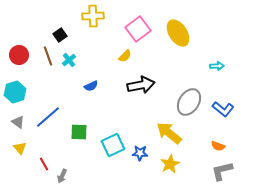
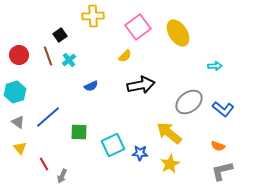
pink square: moved 2 px up
cyan arrow: moved 2 px left
gray ellipse: rotated 20 degrees clockwise
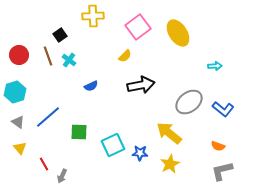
cyan cross: rotated 16 degrees counterclockwise
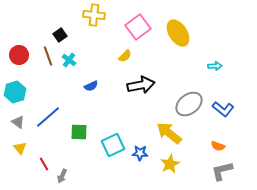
yellow cross: moved 1 px right, 1 px up; rotated 10 degrees clockwise
gray ellipse: moved 2 px down
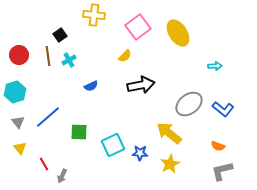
brown line: rotated 12 degrees clockwise
cyan cross: rotated 24 degrees clockwise
gray triangle: rotated 16 degrees clockwise
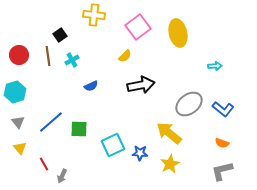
yellow ellipse: rotated 20 degrees clockwise
cyan cross: moved 3 px right
blue line: moved 3 px right, 5 px down
green square: moved 3 px up
orange semicircle: moved 4 px right, 3 px up
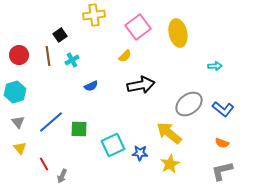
yellow cross: rotated 15 degrees counterclockwise
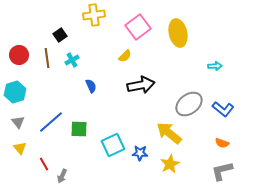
brown line: moved 1 px left, 2 px down
blue semicircle: rotated 88 degrees counterclockwise
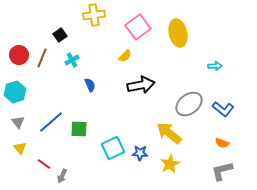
brown line: moved 5 px left; rotated 30 degrees clockwise
blue semicircle: moved 1 px left, 1 px up
cyan square: moved 3 px down
red line: rotated 24 degrees counterclockwise
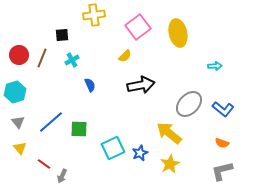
black square: moved 2 px right; rotated 32 degrees clockwise
gray ellipse: rotated 8 degrees counterclockwise
blue star: rotated 28 degrees counterclockwise
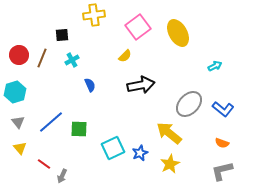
yellow ellipse: rotated 16 degrees counterclockwise
cyan arrow: rotated 24 degrees counterclockwise
